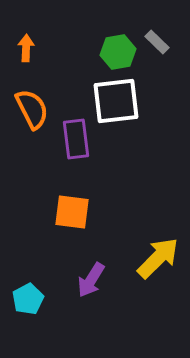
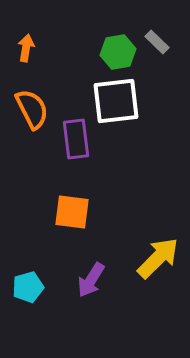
orange arrow: rotated 8 degrees clockwise
cyan pentagon: moved 12 px up; rotated 12 degrees clockwise
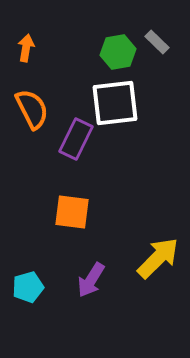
white square: moved 1 px left, 2 px down
purple rectangle: rotated 33 degrees clockwise
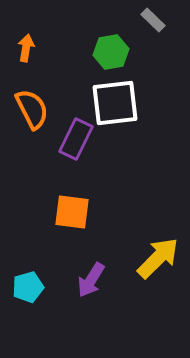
gray rectangle: moved 4 px left, 22 px up
green hexagon: moved 7 px left
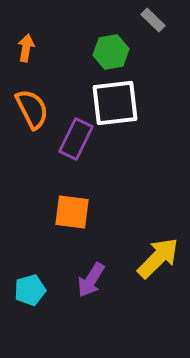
cyan pentagon: moved 2 px right, 3 px down
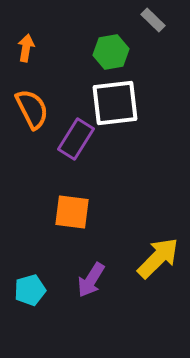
purple rectangle: rotated 6 degrees clockwise
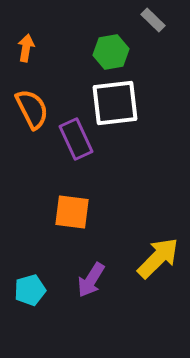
purple rectangle: rotated 57 degrees counterclockwise
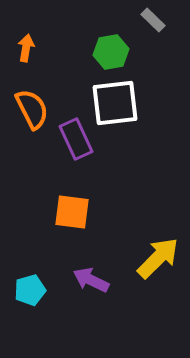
purple arrow: rotated 84 degrees clockwise
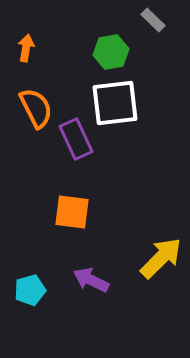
orange semicircle: moved 4 px right, 1 px up
yellow arrow: moved 3 px right
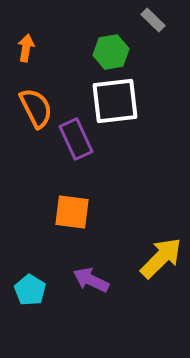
white square: moved 2 px up
cyan pentagon: rotated 24 degrees counterclockwise
